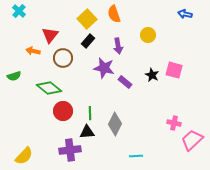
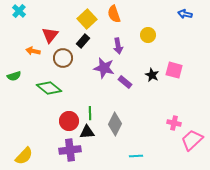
black rectangle: moved 5 px left
red circle: moved 6 px right, 10 px down
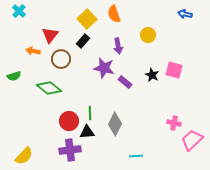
brown circle: moved 2 px left, 1 px down
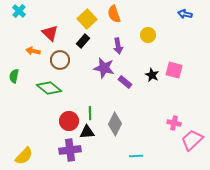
red triangle: moved 2 px up; rotated 24 degrees counterclockwise
brown circle: moved 1 px left, 1 px down
green semicircle: rotated 120 degrees clockwise
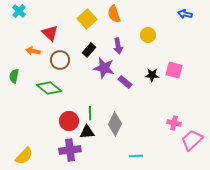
black rectangle: moved 6 px right, 9 px down
black star: rotated 24 degrees counterclockwise
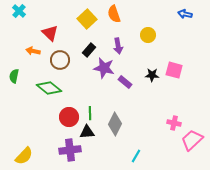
red circle: moved 4 px up
cyan line: rotated 56 degrees counterclockwise
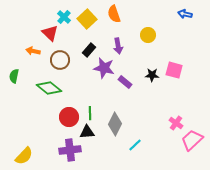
cyan cross: moved 45 px right, 6 px down
pink cross: moved 2 px right; rotated 24 degrees clockwise
cyan line: moved 1 px left, 11 px up; rotated 16 degrees clockwise
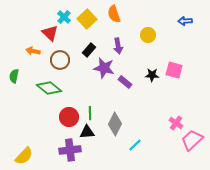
blue arrow: moved 7 px down; rotated 16 degrees counterclockwise
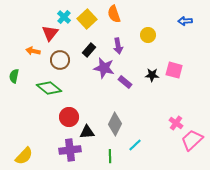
red triangle: rotated 24 degrees clockwise
green line: moved 20 px right, 43 px down
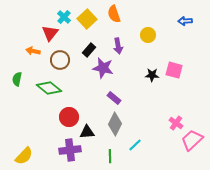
purple star: moved 1 px left
green semicircle: moved 3 px right, 3 px down
purple rectangle: moved 11 px left, 16 px down
